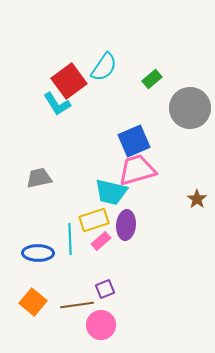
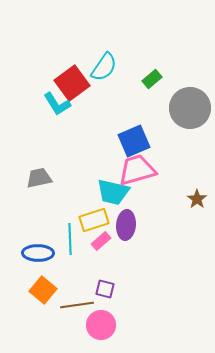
red square: moved 3 px right, 2 px down
cyan trapezoid: moved 2 px right
purple square: rotated 36 degrees clockwise
orange square: moved 10 px right, 12 px up
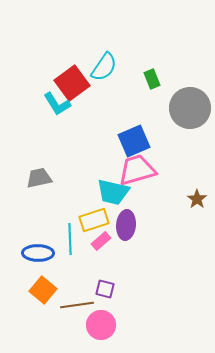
green rectangle: rotated 72 degrees counterclockwise
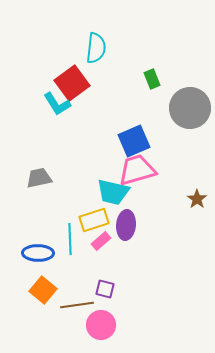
cyan semicircle: moved 8 px left, 19 px up; rotated 28 degrees counterclockwise
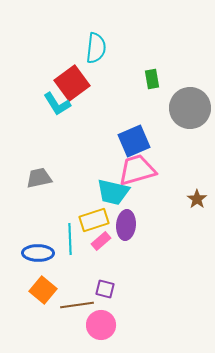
green rectangle: rotated 12 degrees clockwise
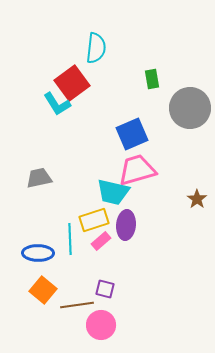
blue square: moved 2 px left, 7 px up
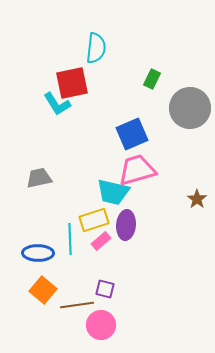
green rectangle: rotated 36 degrees clockwise
red square: rotated 24 degrees clockwise
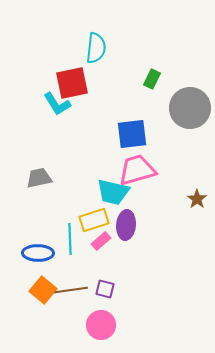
blue square: rotated 16 degrees clockwise
brown line: moved 6 px left, 15 px up
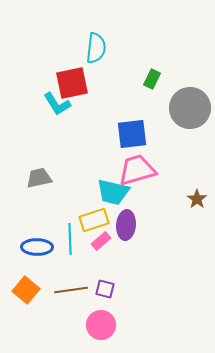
blue ellipse: moved 1 px left, 6 px up
orange square: moved 17 px left
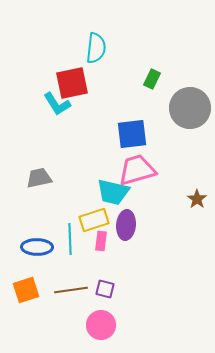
pink rectangle: rotated 42 degrees counterclockwise
orange square: rotated 32 degrees clockwise
